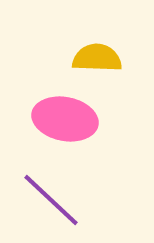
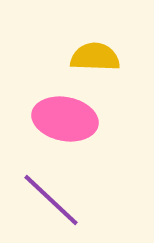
yellow semicircle: moved 2 px left, 1 px up
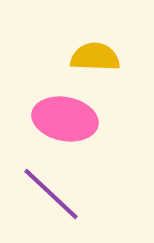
purple line: moved 6 px up
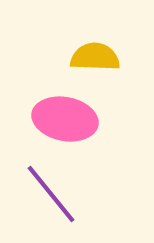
purple line: rotated 8 degrees clockwise
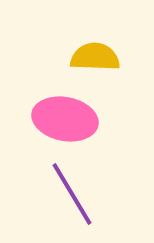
purple line: moved 21 px right; rotated 8 degrees clockwise
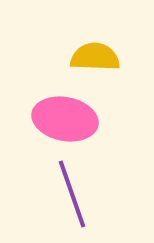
purple line: rotated 12 degrees clockwise
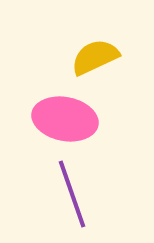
yellow semicircle: rotated 27 degrees counterclockwise
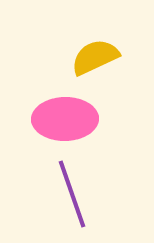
pink ellipse: rotated 12 degrees counterclockwise
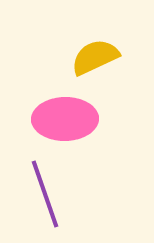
purple line: moved 27 px left
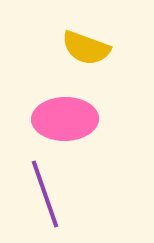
yellow semicircle: moved 9 px left, 9 px up; rotated 135 degrees counterclockwise
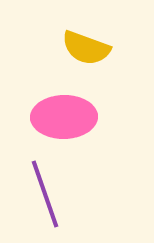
pink ellipse: moved 1 px left, 2 px up
